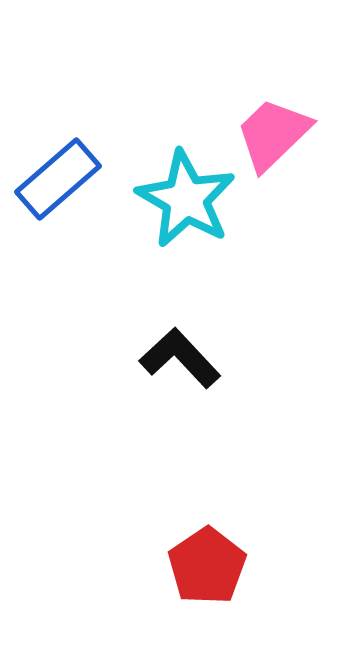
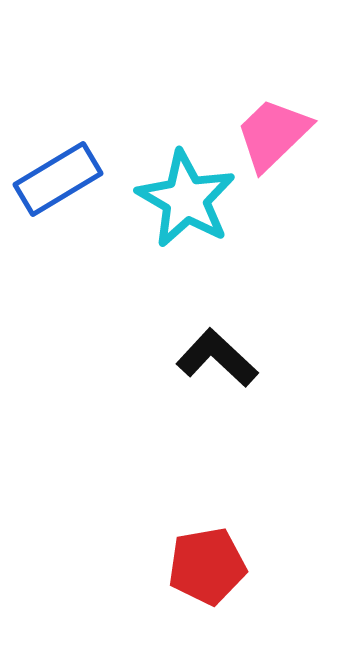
blue rectangle: rotated 10 degrees clockwise
black L-shape: moved 37 px right; rotated 4 degrees counterclockwise
red pentagon: rotated 24 degrees clockwise
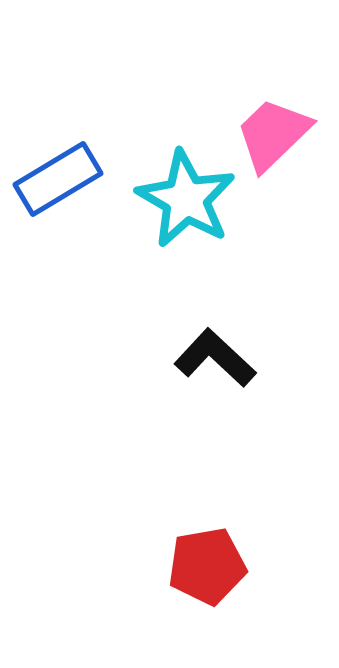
black L-shape: moved 2 px left
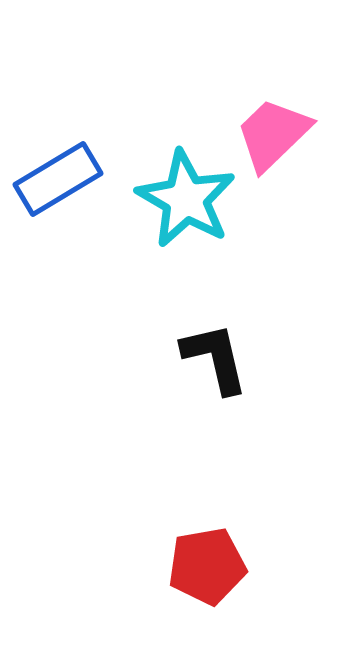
black L-shape: rotated 34 degrees clockwise
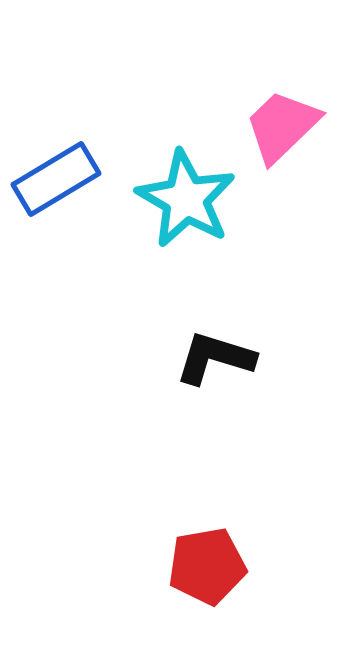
pink trapezoid: moved 9 px right, 8 px up
blue rectangle: moved 2 px left
black L-shape: rotated 60 degrees counterclockwise
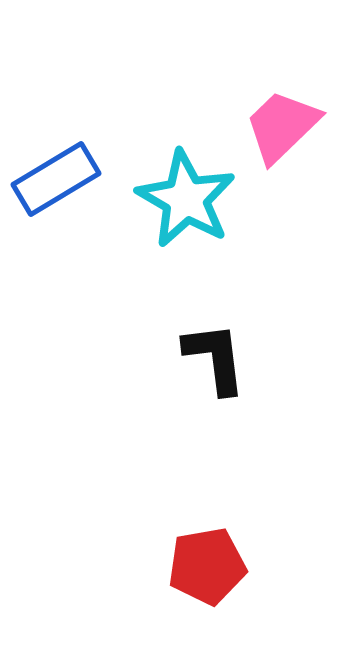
black L-shape: rotated 66 degrees clockwise
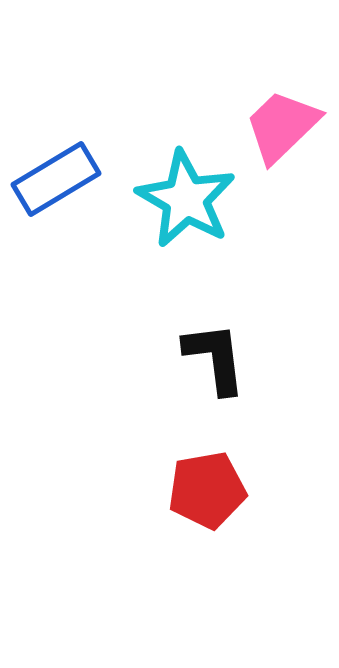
red pentagon: moved 76 px up
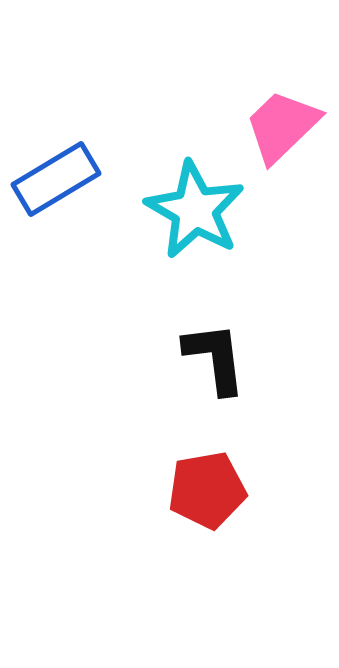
cyan star: moved 9 px right, 11 px down
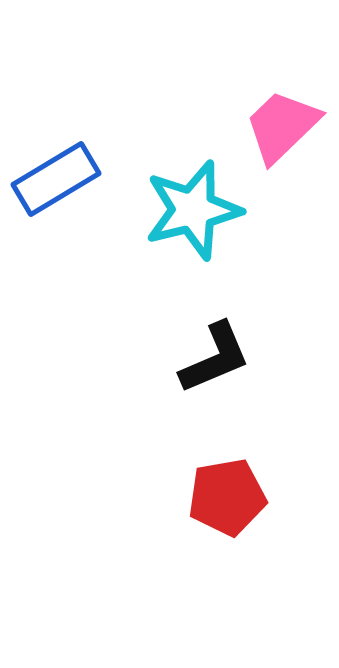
cyan star: moved 2 px left; rotated 28 degrees clockwise
black L-shape: rotated 74 degrees clockwise
red pentagon: moved 20 px right, 7 px down
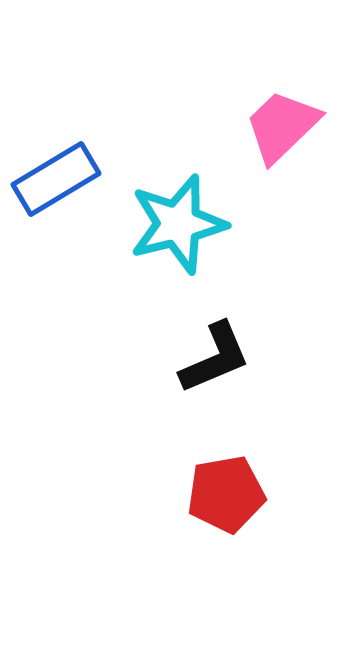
cyan star: moved 15 px left, 14 px down
red pentagon: moved 1 px left, 3 px up
